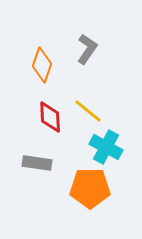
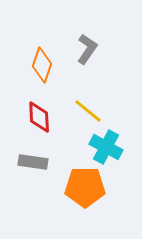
red diamond: moved 11 px left
gray rectangle: moved 4 px left, 1 px up
orange pentagon: moved 5 px left, 1 px up
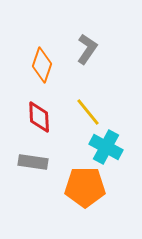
yellow line: moved 1 px down; rotated 12 degrees clockwise
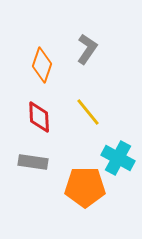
cyan cross: moved 12 px right, 11 px down
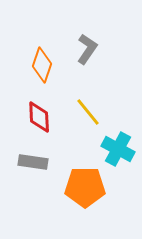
cyan cross: moved 9 px up
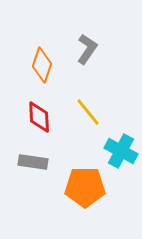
cyan cross: moved 3 px right, 2 px down
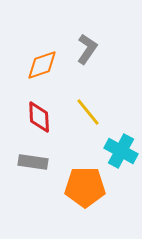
orange diamond: rotated 52 degrees clockwise
